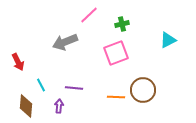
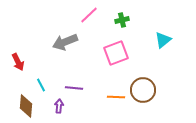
green cross: moved 4 px up
cyan triangle: moved 5 px left; rotated 12 degrees counterclockwise
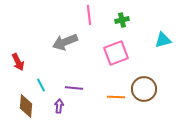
pink line: rotated 54 degrees counterclockwise
cyan triangle: rotated 24 degrees clockwise
brown circle: moved 1 px right, 1 px up
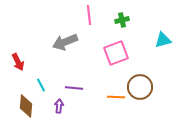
brown circle: moved 4 px left, 2 px up
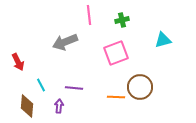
brown diamond: moved 1 px right
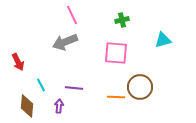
pink line: moved 17 px left; rotated 18 degrees counterclockwise
pink square: rotated 25 degrees clockwise
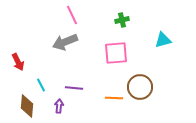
pink square: rotated 10 degrees counterclockwise
orange line: moved 2 px left, 1 px down
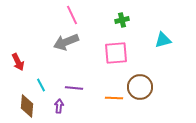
gray arrow: moved 1 px right
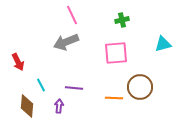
cyan triangle: moved 4 px down
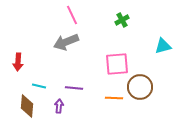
green cross: rotated 16 degrees counterclockwise
cyan triangle: moved 2 px down
pink square: moved 1 px right, 11 px down
red arrow: rotated 30 degrees clockwise
cyan line: moved 2 px left, 1 px down; rotated 48 degrees counterclockwise
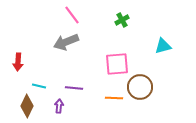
pink line: rotated 12 degrees counterclockwise
brown diamond: rotated 20 degrees clockwise
